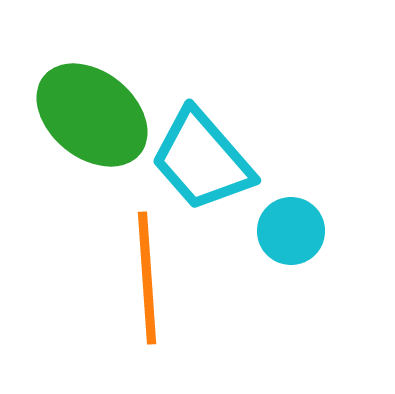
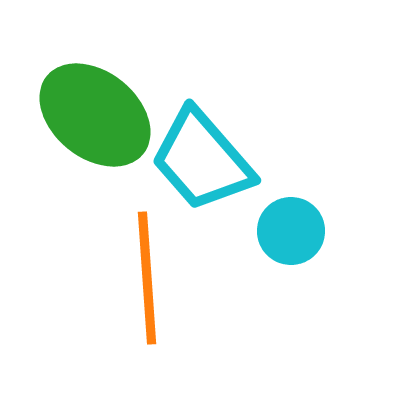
green ellipse: moved 3 px right
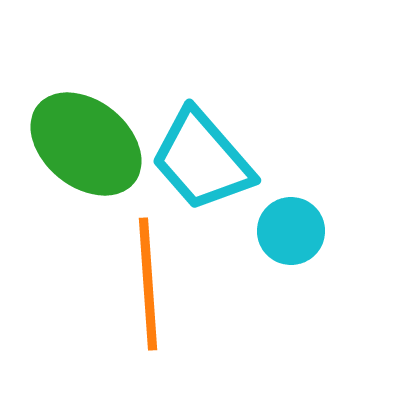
green ellipse: moved 9 px left, 29 px down
orange line: moved 1 px right, 6 px down
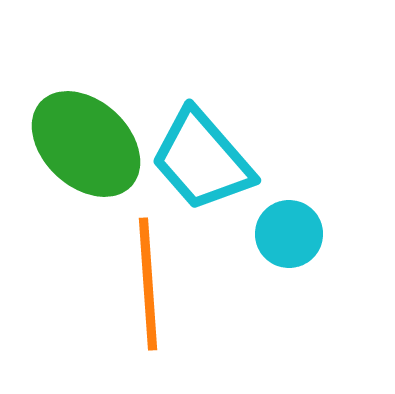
green ellipse: rotated 4 degrees clockwise
cyan circle: moved 2 px left, 3 px down
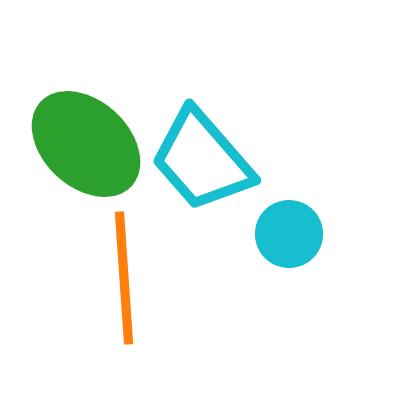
orange line: moved 24 px left, 6 px up
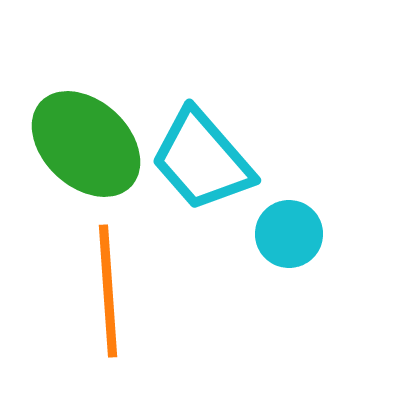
orange line: moved 16 px left, 13 px down
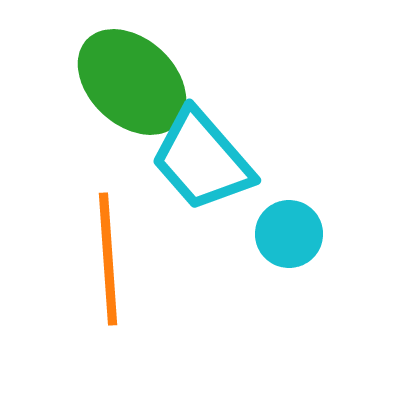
green ellipse: moved 46 px right, 62 px up
orange line: moved 32 px up
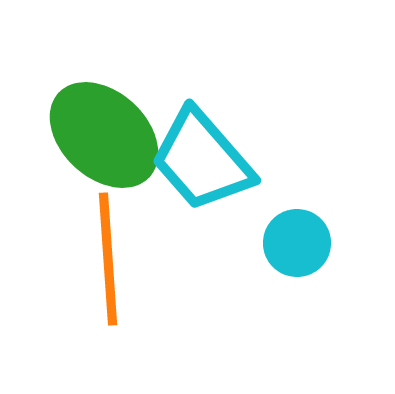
green ellipse: moved 28 px left, 53 px down
cyan circle: moved 8 px right, 9 px down
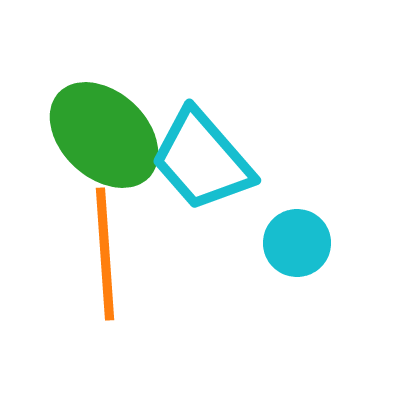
orange line: moved 3 px left, 5 px up
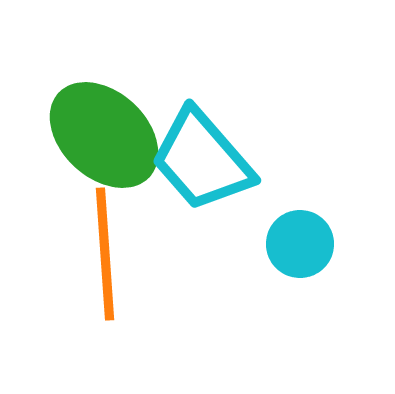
cyan circle: moved 3 px right, 1 px down
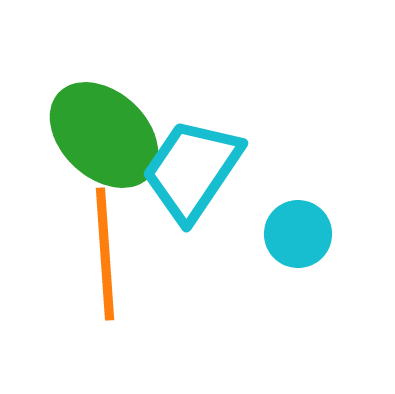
cyan trapezoid: moved 10 px left, 10 px down; rotated 75 degrees clockwise
cyan circle: moved 2 px left, 10 px up
